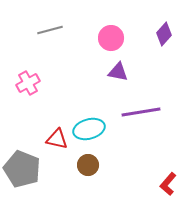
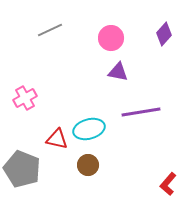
gray line: rotated 10 degrees counterclockwise
pink cross: moved 3 px left, 15 px down
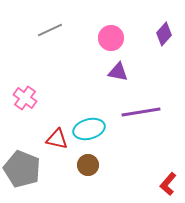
pink cross: rotated 25 degrees counterclockwise
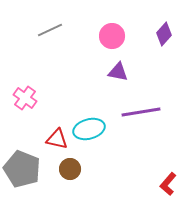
pink circle: moved 1 px right, 2 px up
brown circle: moved 18 px left, 4 px down
